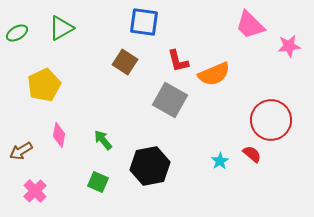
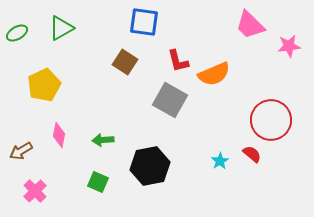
green arrow: rotated 55 degrees counterclockwise
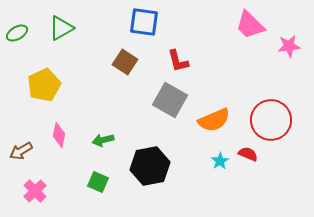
orange semicircle: moved 46 px down
green arrow: rotated 10 degrees counterclockwise
red semicircle: moved 4 px left; rotated 18 degrees counterclockwise
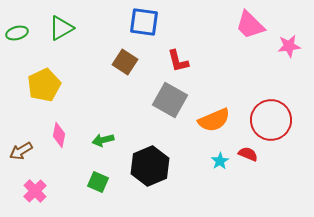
green ellipse: rotated 15 degrees clockwise
black hexagon: rotated 12 degrees counterclockwise
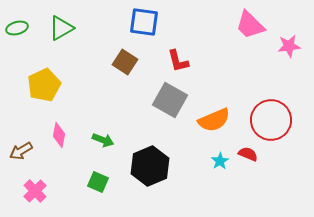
green ellipse: moved 5 px up
green arrow: rotated 145 degrees counterclockwise
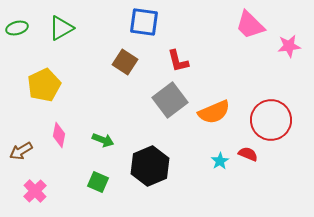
gray square: rotated 24 degrees clockwise
orange semicircle: moved 8 px up
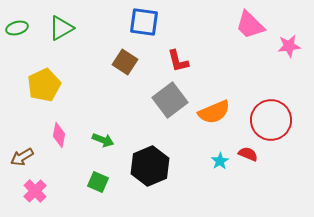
brown arrow: moved 1 px right, 6 px down
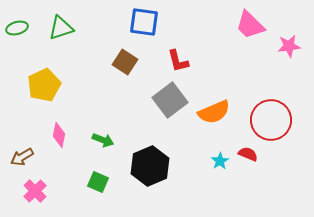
green triangle: rotated 12 degrees clockwise
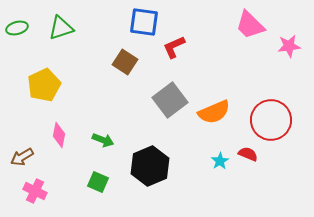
red L-shape: moved 4 px left, 14 px up; rotated 80 degrees clockwise
pink cross: rotated 20 degrees counterclockwise
